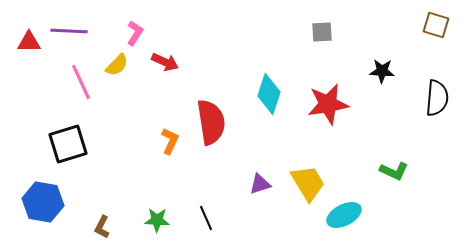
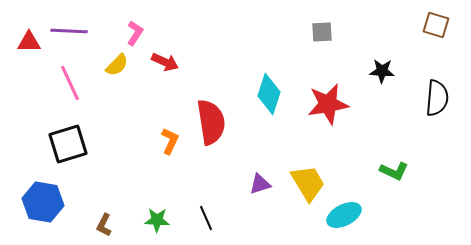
pink line: moved 11 px left, 1 px down
brown L-shape: moved 2 px right, 2 px up
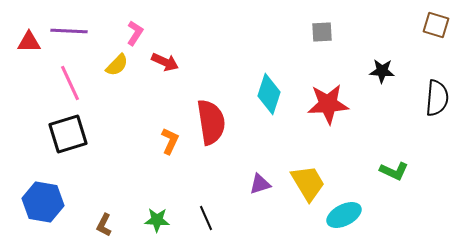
red star: rotated 6 degrees clockwise
black square: moved 10 px up
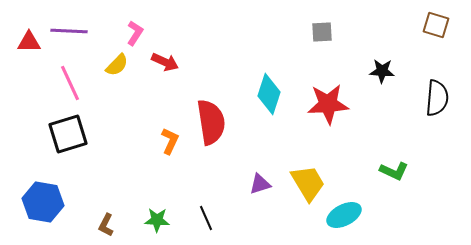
brown L-shape: moved 2 px right
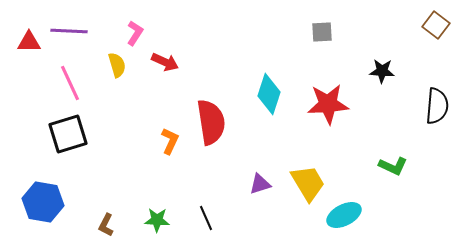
brown square: rotated 20 degrees clockwise
yellow semicircle: rotated 60 degrees counterclockwise
black semicircle: moved 8 px down
green L-shape: moved 1 px left, 5 px up
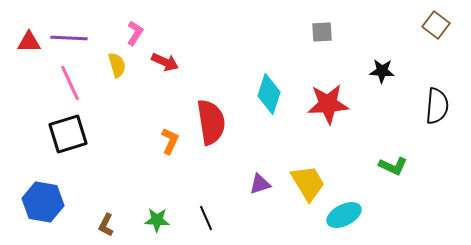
purple line: moved 7 px down
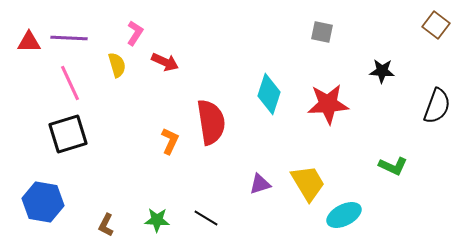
gray square: rotated 15 degrees clockwise
black semicircle: rotated 15 degrees clockwise
black line: rotated 35 degrees counterclockwise
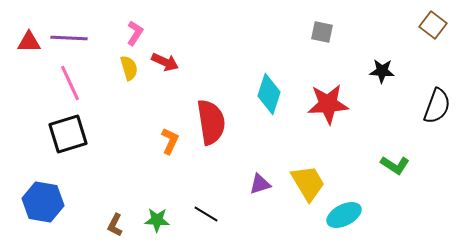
brown square: moved 3 px left
yellow semicircle: moved 12 px right, 3 px down
green L-shape: moved 2 px right, 1 px up; rotated 8 degrees clockwise
black line: moved 4 px up
brown L-shape: moved 9 px right
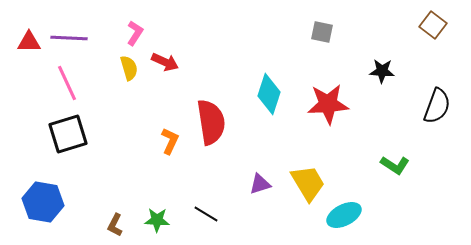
pink line: moved 3 px left
